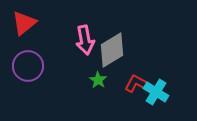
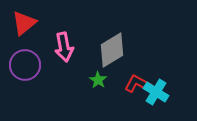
pink arrow: moved 21 px left, 7 px down
purple circle: moved 3 px left, 1 px up
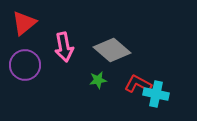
gray diamond: rotated 72 degrees clockwise
green star: rotated 30 degrees clockwise
cyan cross: moved 2 px down; rotated 20 degrees counterclockwise
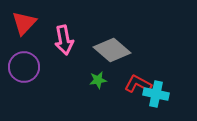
red triangle: rotated 8 degrees counterclockwise
pink arrow: moved 7 px up
purple circle: moved 1 px left, 2 px down
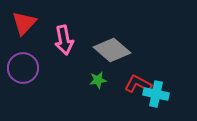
purple circle: moved 1 px left, 1 px down
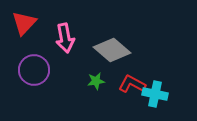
pink arrow: moved 1 px right, 2 px up
purple circle: moved 11 px right, 2 px down
green star: moved 2 px left, 1 px down
red L-shape: moved 6 px left
cyan cross: moved 1 px left
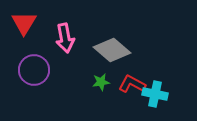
red triangle: rotated 12 degrees counterclockwise
green star: moved 5 px right, 1 px down
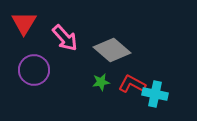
pink arrow: rotated 32 degrees counterclockwise
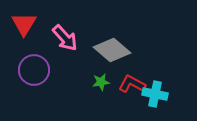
red triangle: moved 1 px down
